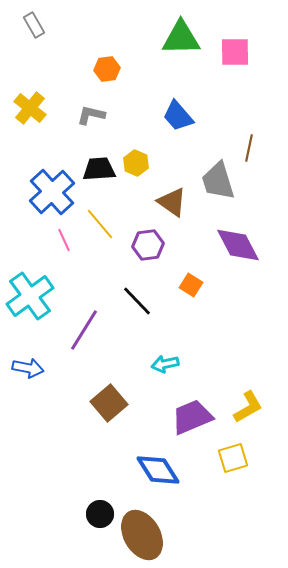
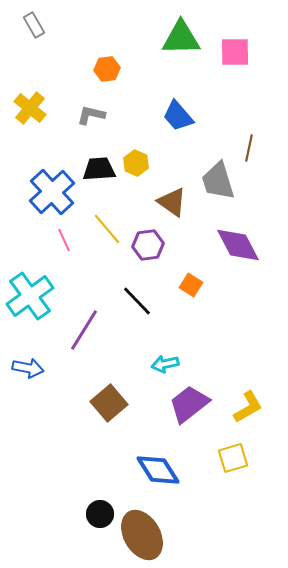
yellow line: moved 7 px right, 5 px down
purple trapezoid: moved 3 px left, 13 px up; rotated 15 degrees counterclockwise
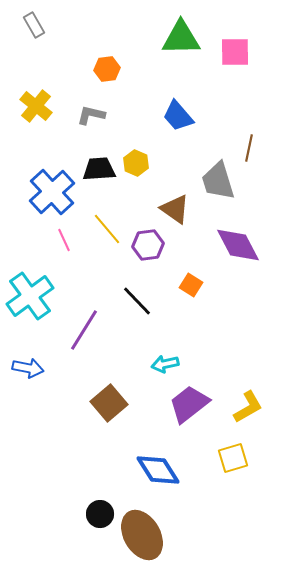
yellow cross: moved 6 px right, 2 px up
brown triangle: moved 3 px right, 7 px down
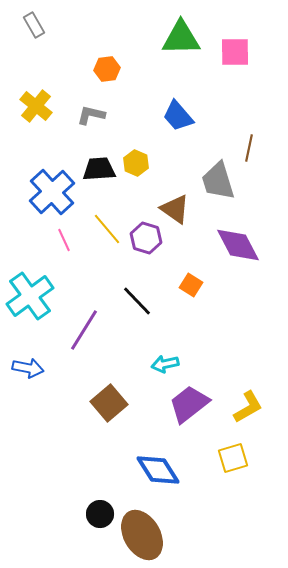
purple hexagon: moved 2 px left, 7 px up; rotated 24 degrees clockwise
